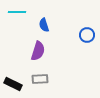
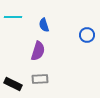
cyan line: moved 4 px left, 5 px down
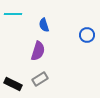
cyan line: moved 3 px up
gray rectangle: rotated 28 degrees counterclockwise
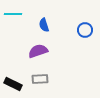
blue circle: moved 2 px left, 5 px up
purple semicircle: rotated 126 degrees counterclockwise
gray rectangle: rotated 28 degrees clockwise
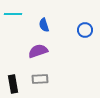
black rectangle: rotated 54 degrees clockwise
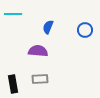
blue semicircle: moved 4 px right, 2 px down; rotated 40 degrees clockwise
purple semicircle: rotated 24 degrees clockwise
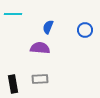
purple semicircle: moved 2 px right, 3 px up
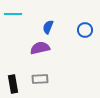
purple semicircle: rotated 18 degrees counterclockwise
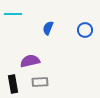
blue semicircle: moved 1 px down
purple semicircle: moved 10 px left, 13 px down
gray rectangle: moved 3 px down
